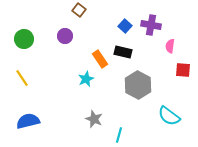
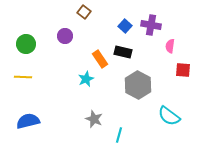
brown square: moved 5 px right, 2 px down
green circle: moved 2 px right, 5 px down
yellow line: moved 1 px right, 1 px up; rotated 54 degrees counterclockwise
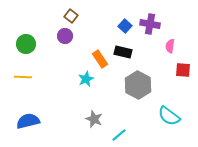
brown square: moved 13 px left, 4 px down
purple cross: moved 1 px left, 1 px up
cyan line: rotated 35 degrees clockwise
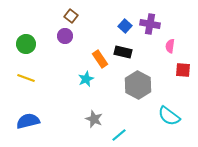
yellow line: moved 3 px right, 1 px down; rotated 18 degrees clockwise
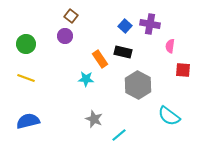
cyan star: rotated 28 degrees clockwise
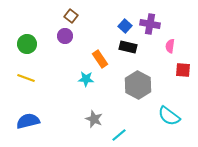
green circle: moved 1 px right
black rectangle: moved 5 px right, 5 px up
